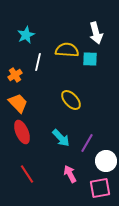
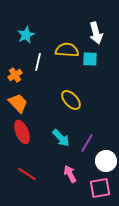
red line: rotated 24 degrees counterclockwise
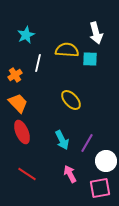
white line: moved 1 px down
cyan arrow: moved 1 px right, 2 px down; rotated 18 degrees clockwise
